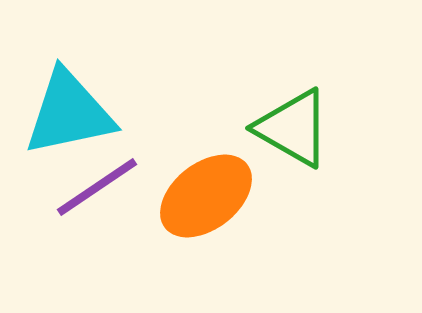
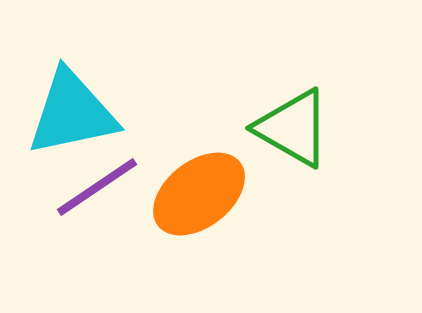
cyan triangle: moved 3 px right
orange ellipse: moved 7 px left, 2 px up
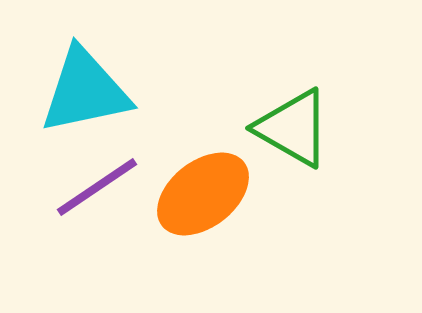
cyan triangle: moved 13 px right, 22 px up
orange ellipse: moved 4 px right
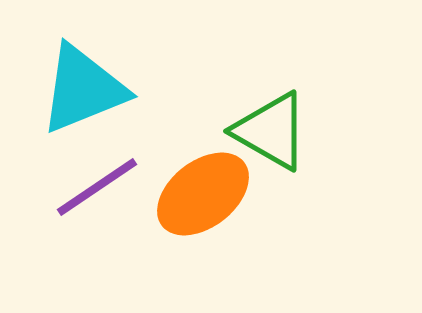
cyan triangle: moved 2 px left, 2 px up; rotated 10 degrees counterclockwise
green triangle: moved 22 px left, 3 px down
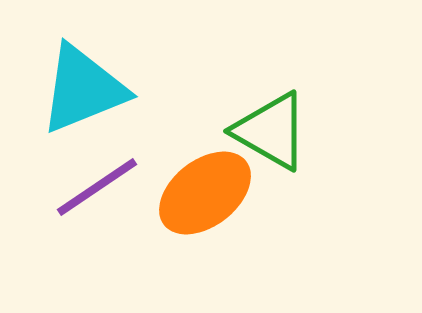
orange ellipse: moved 2 px right, 1 px up
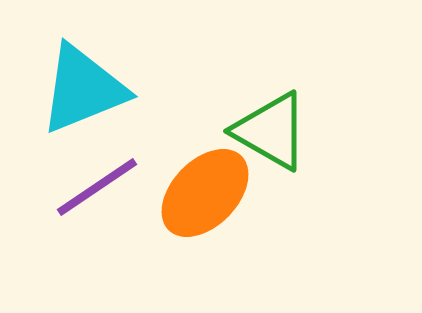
orange ellipse: rotated 8 degrees counterclockwise
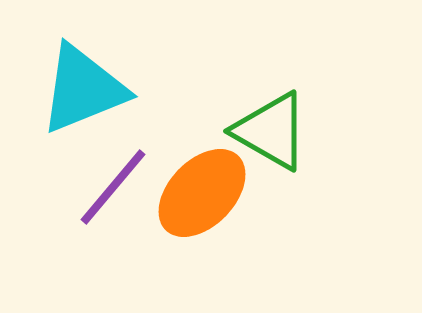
purple line: moved 16 px right; rotated 16 degrees counterclockwise
orange ellipse: moved 3 px left
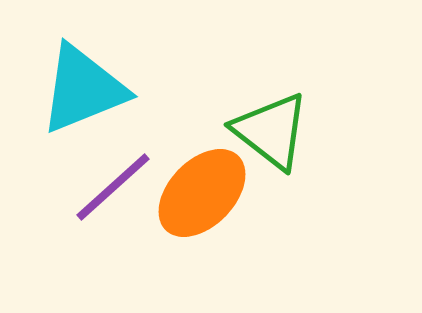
green triangle: rotated 8 degrees clockwise
purple line: rotated 8 degrees clockwise
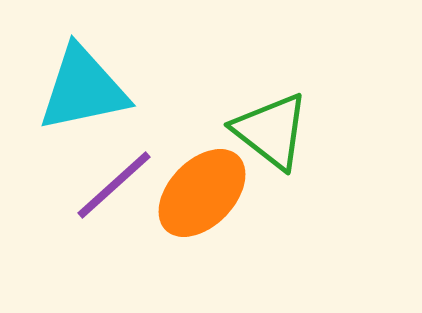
cyan triangle: rotated 10 degrees clockwise
purple line: moved 1 px right, 2 px up
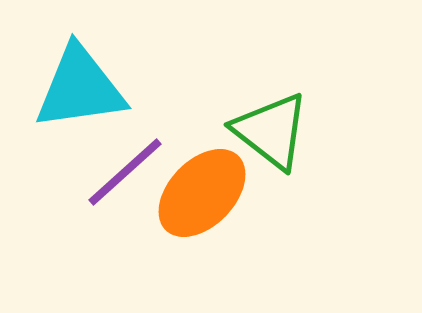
cyan triangle: moved 3 px left, 1 px up; rotated 4 degrees clockwise
purple line: moved 11 px right, 13 px up
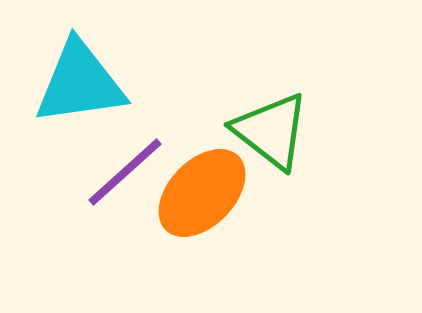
cyan triangle: moved 5 px up
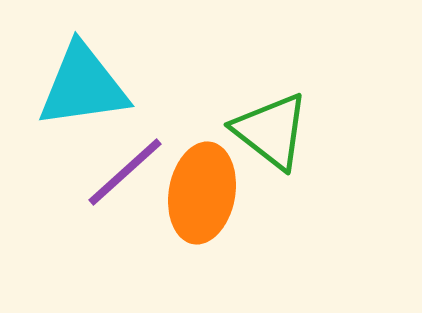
cyan triangle: moved 3 px right, 3 px down
orange ellipse: rotated 34 degrees counterclockwise
